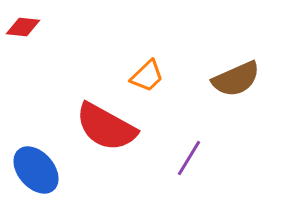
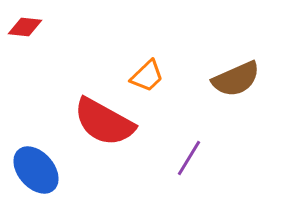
red diamond: moved 2 px right
red semicircle: moved 2 px left, 5 px up
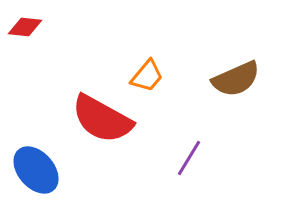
orange trapezoid: rotated 6 degrees counterclockwise
red semicircle: moved 2 px left, 3 px up
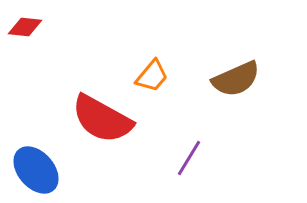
orange trapezoid: moved 5 px right
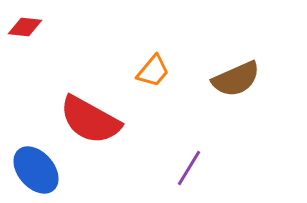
orange trapezoid: moved 1 px right, 5 px up
red semicircle: moved 12 px left, 1 px down
purple line: moved 10 px down
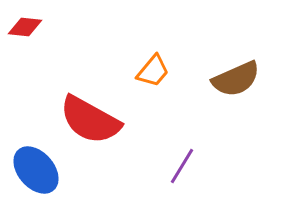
purple line: moved 7 px left, 2 px up
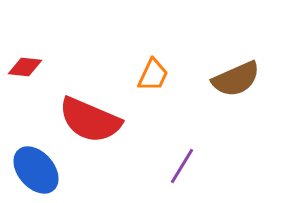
red diamond: moved 40 px down
orange trapezoid: moved 4 px down; rotated 15 degrees counterclockwise
red semicircle: rotated 6 degrees counterclockwise
